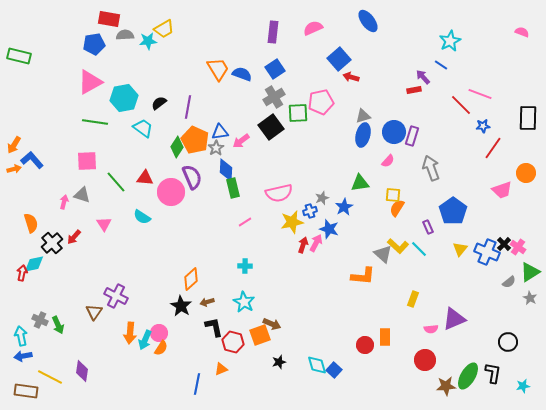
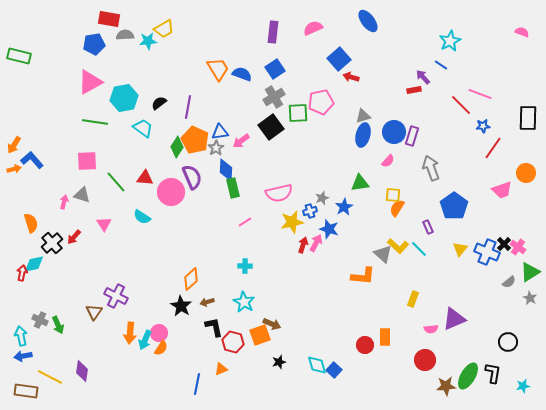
blue pentagon at (453, 211): moved 1 px right, 5 px up
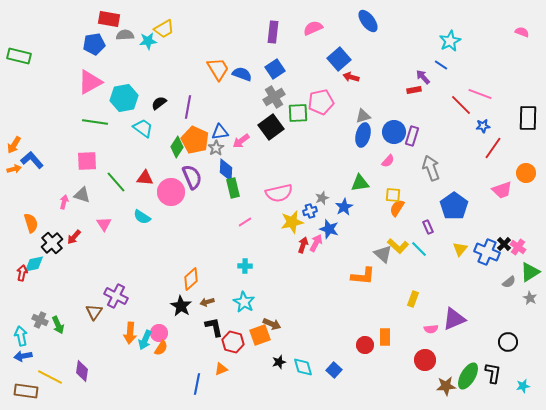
cyan diamond at (317, 365): moved 14 px left, 2 px down
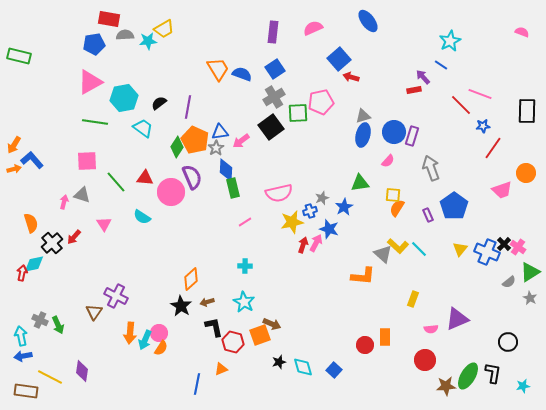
black rectangle at (528, 118): moved 1 px left, 7 px up
purple rectangle at (428, 227): moved 12 px up
purple triangle at (454, 319): moved 3 px right
